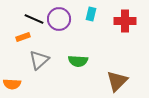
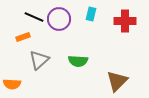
black line: moved 2 px up
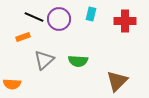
gray triangle: moved 5 px right
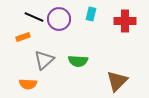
orange semicircle: moved 16 px right
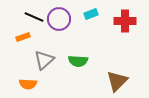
cyan rectangle: rotated 56 degrees clockwise
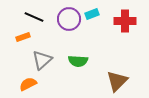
cyan rectangle: moved 1 px right
purple circle: moved 10 px right
gray triangle: moved 2 px left
orange semicircle: rotated 150 degrees clockwise
